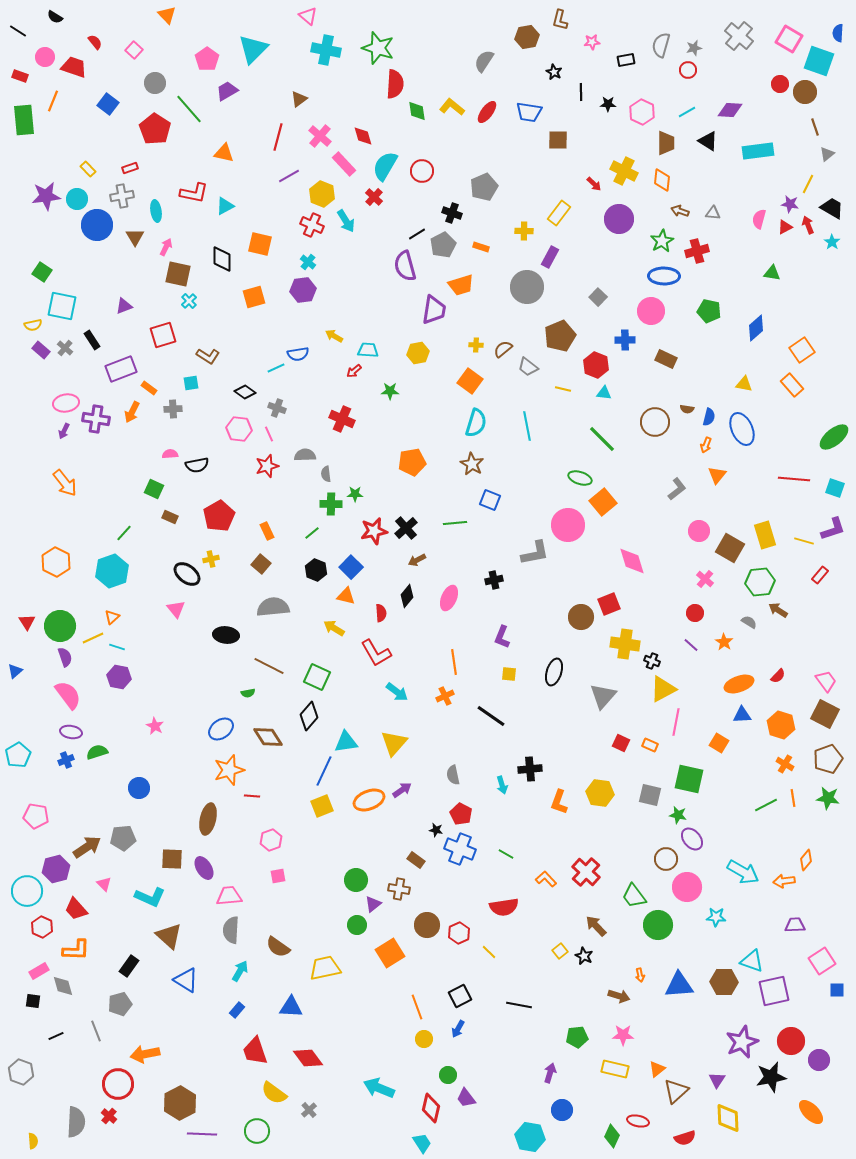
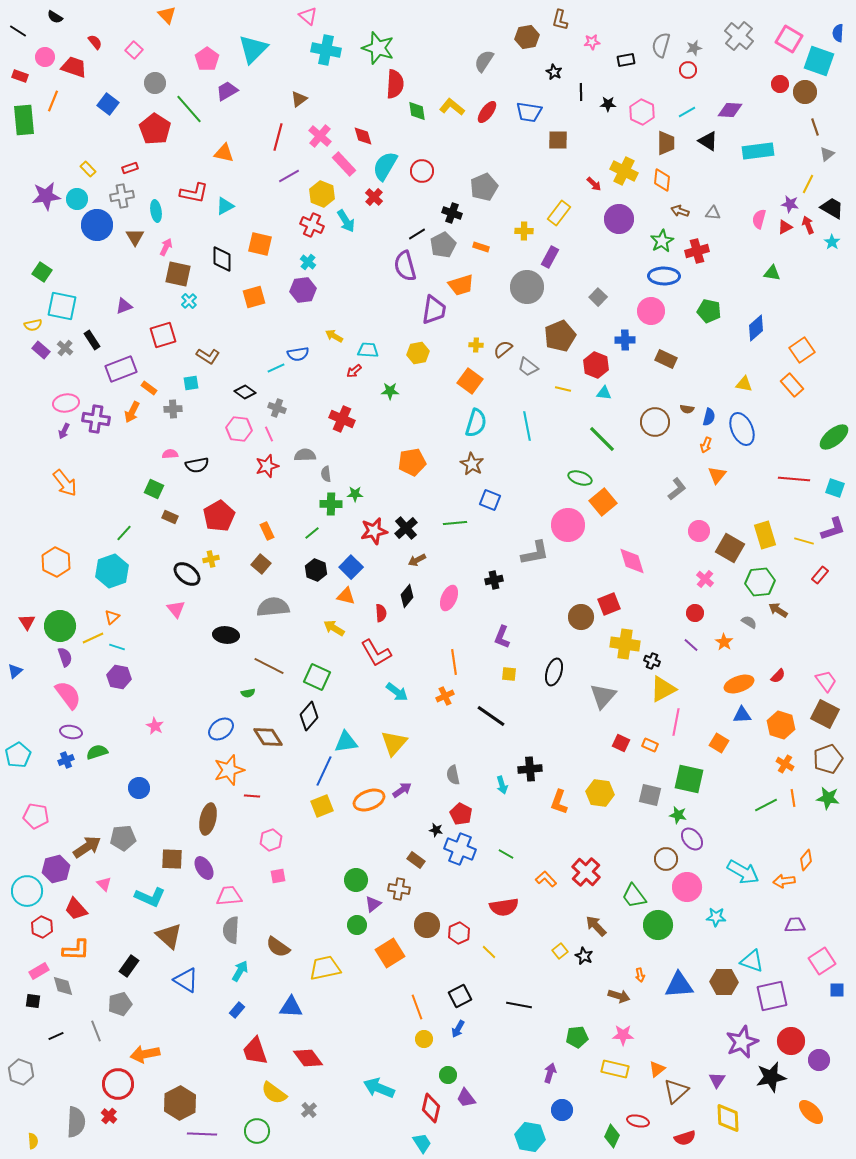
purple square at (774, 991): moved 2 px left, 5 px down
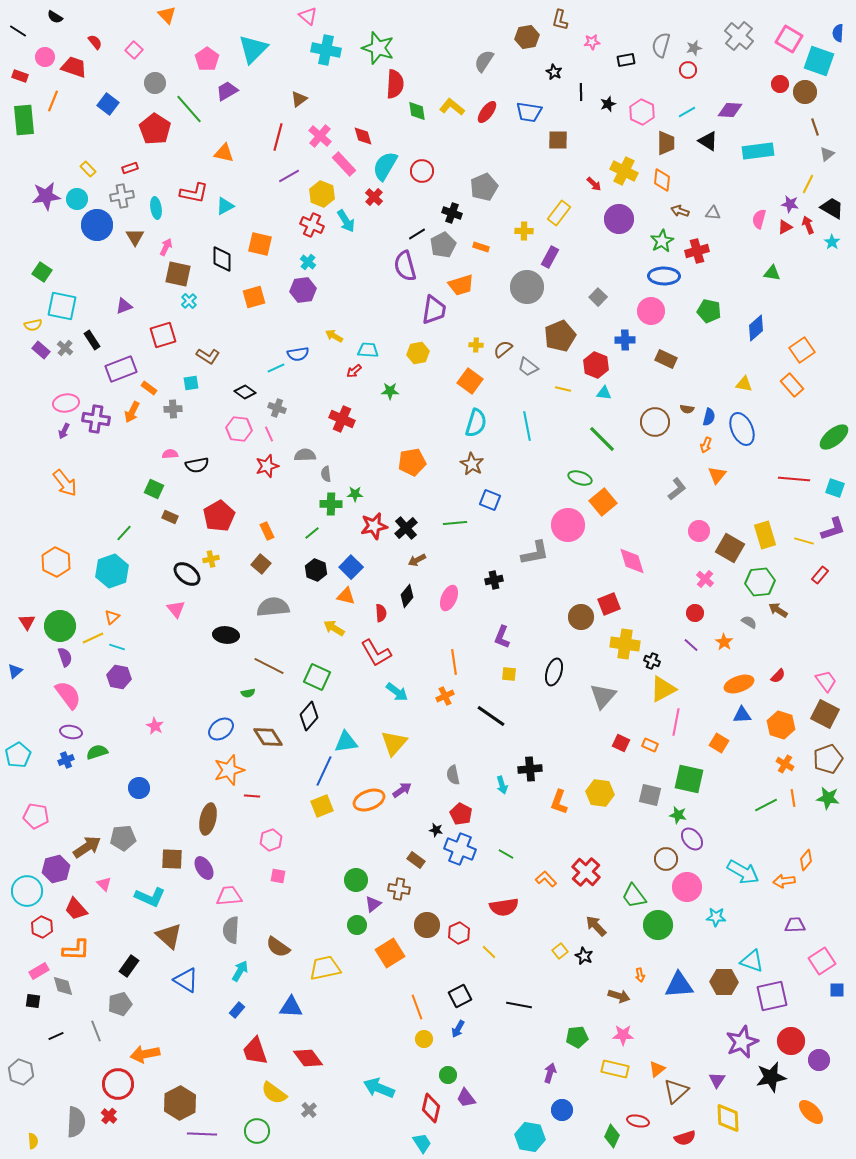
black star at (608, 104): rotated 21 degrees counterclockwise
cyan ellipse at (156, 211): moved 3 px up
red star at (374, 531): moved 5 px up
pink square at (278, 876): rotated 21 degrees clockwise
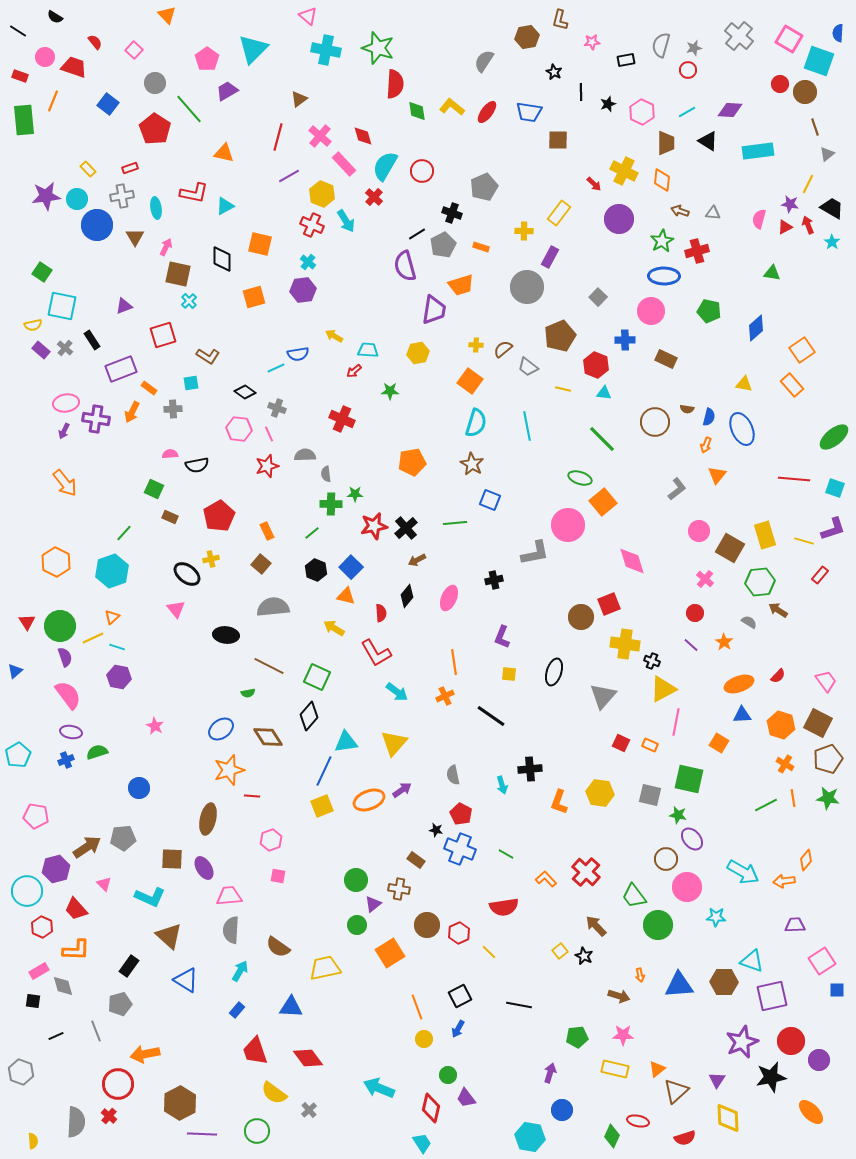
brown square at (825, 714): moved 7 px left, 9 px down
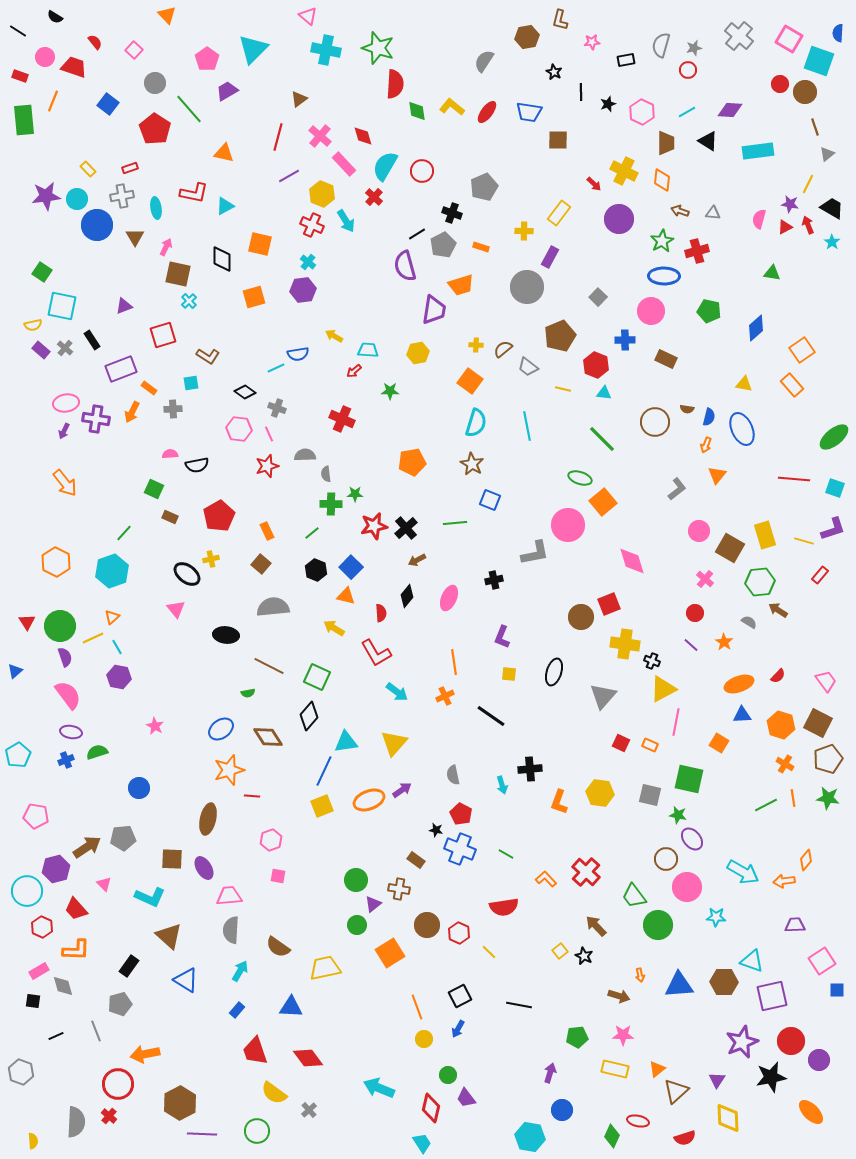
cyan line at (117, 647): rotated 42 degrees clockwise
red hexagon at (459, 933): rotated 10 degrees counterclockwise
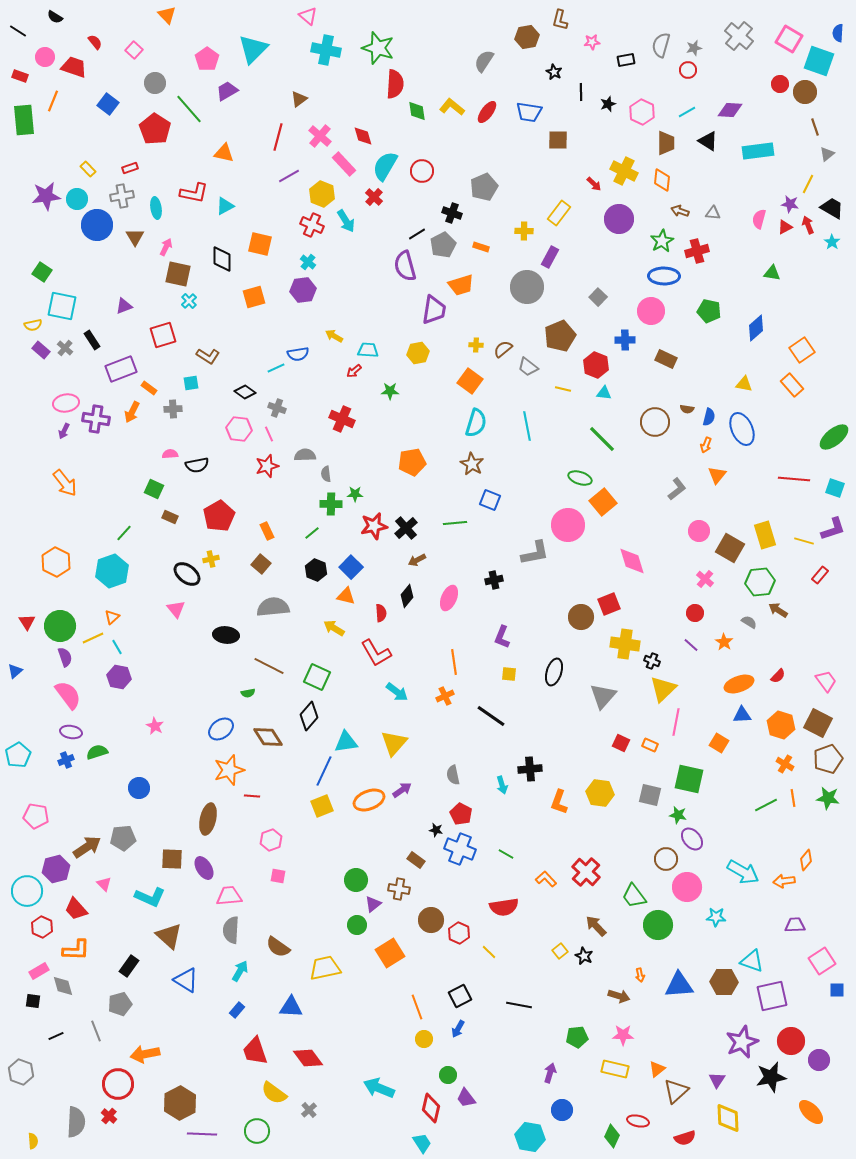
yellow triangle at (663, 689): rotated 16 degrees counterclockwise
brown circle at (427, 925): moved 4 px right, 5 px up
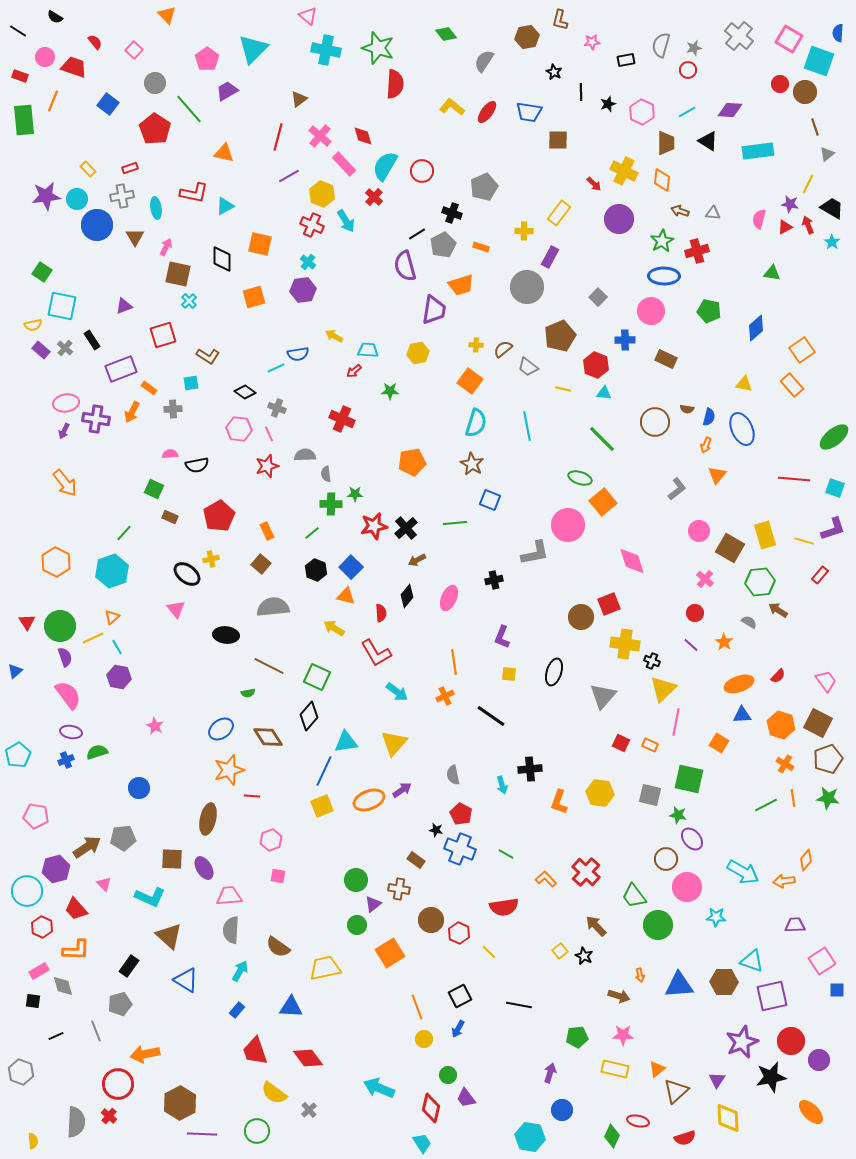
green diamond at (417, 111): moved 29 px right, 77 px up; rotated 30 degrees counterclockwise
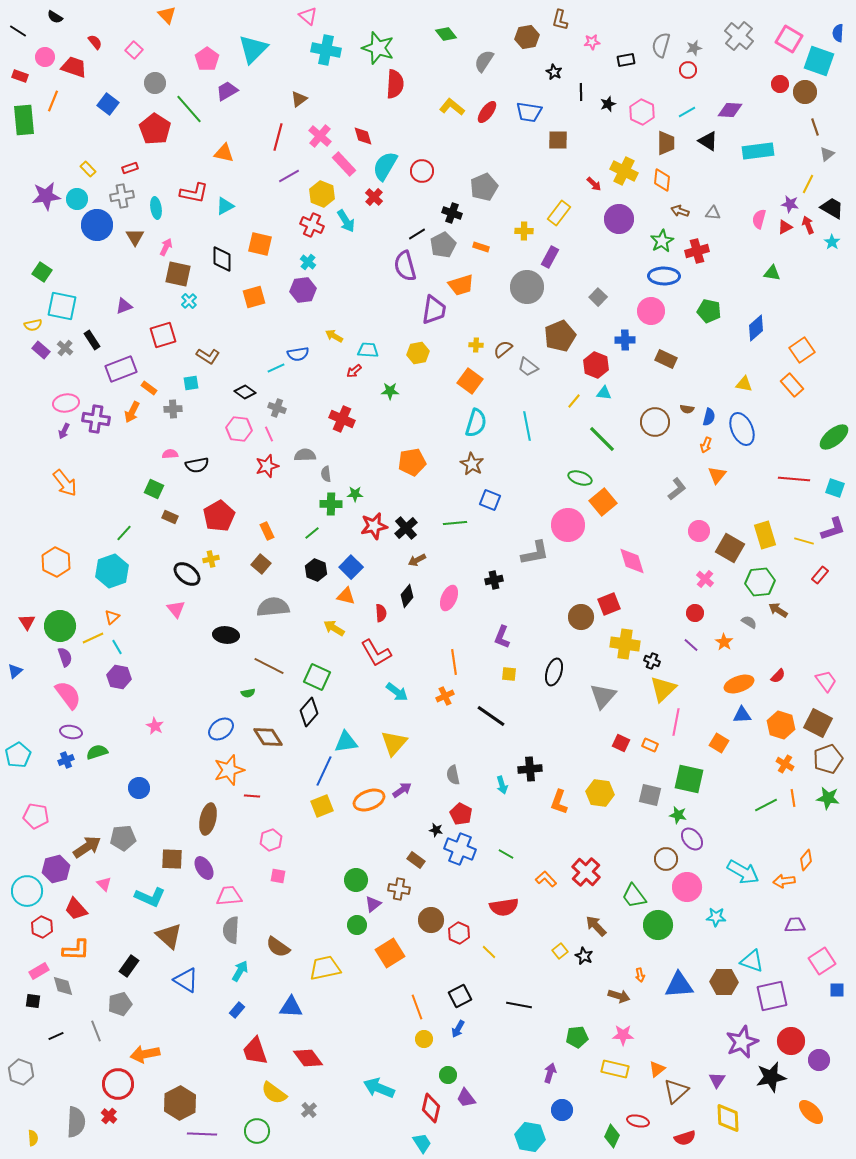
yellow line at (563, 389): moved 11 px right, 12 px down; rotated 63 degrees counterclockwise
black diamond at (309, 716): moved 4 px up
yellow semicircle at (33, 1141): moved 3 px up
